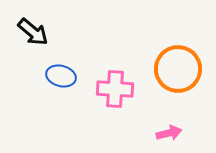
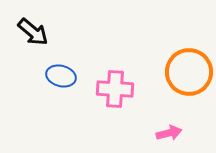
orange circle: moved 11 px right, 3 px down
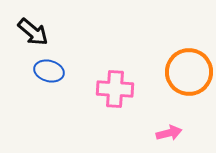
blue ellipse: moved 12 px left, 5 px up
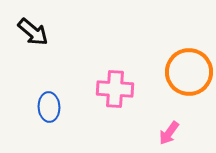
blue ellipse: moved 36 px down; rotated 72 degrees clockwise
pink arrow: rotated 140 degrees clockwise
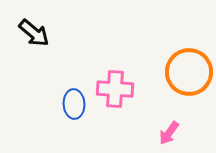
black arrow: moved 1 px right, 1 px down
blue ellipse: moved 25 px right, 3 px up
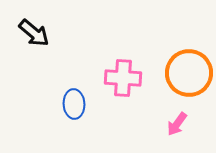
orange circle: moved 1 px down
pink cross: moved 8 px right, 11 px up
pink arrow: moved 8 px right, 9 px up
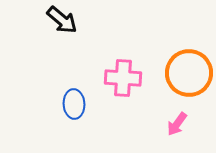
black arrow: moved 28 px right, 13 px up
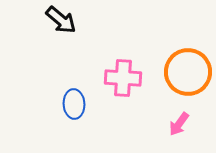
black arrow: moved 1 px left
orange circle: moved 1 px left, 1 px up
pink arrow: moved 2 px right
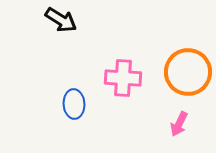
black arrow: rotated 8 degrees counterclockwise
pink arrow: rotated 10 degrees counterclockwise
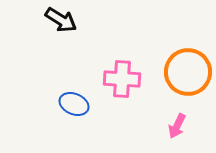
pink cross: moved 1 px left, 1 px down
blue ellipse: rotated 64 degrees counterclockwise
pink arrow: moved 2 px left, 2 px down
